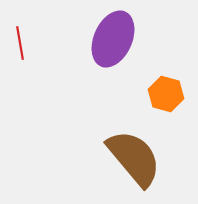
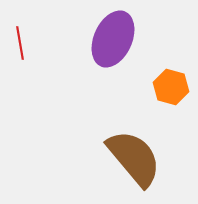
orange hexagon: moved 5 px right, 7 px up
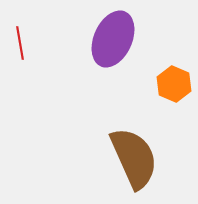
orange hexagon: moved 3 px right, 3 px up; rotated 8 degrees clockwise
brown semicircle: rotated 16 degrees clockwise
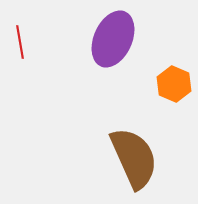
red line: moved 1 px up
